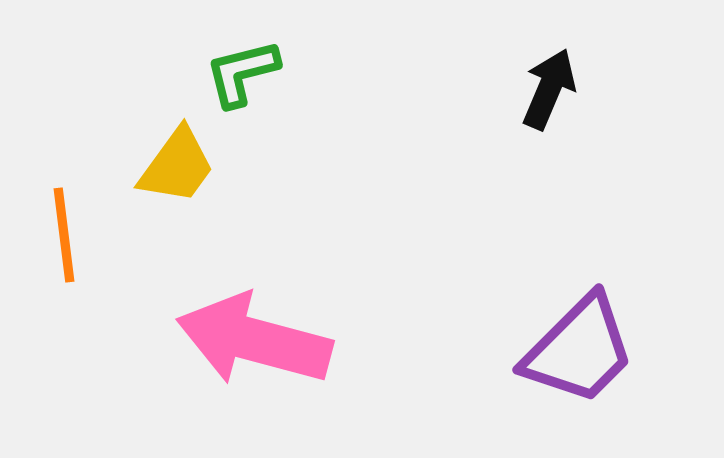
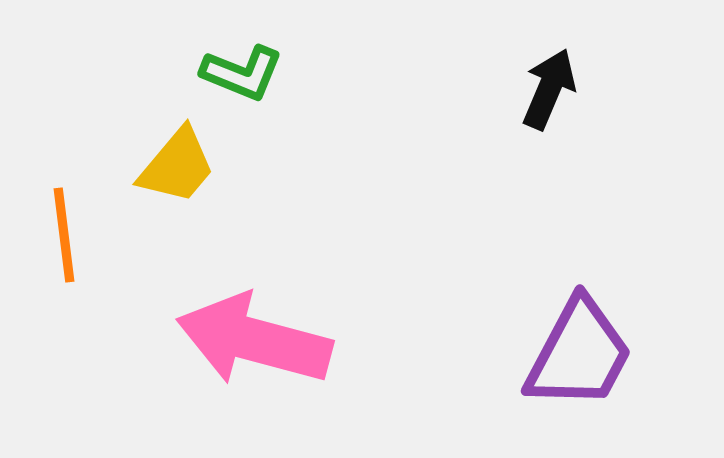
green L-shape: rotated 144 degrees counterclockwise
yellow trapezoid: rotated 4 degrees clockwise
purple trapezoid: moved 4 px down; rotated 17 degrees counterclockwise
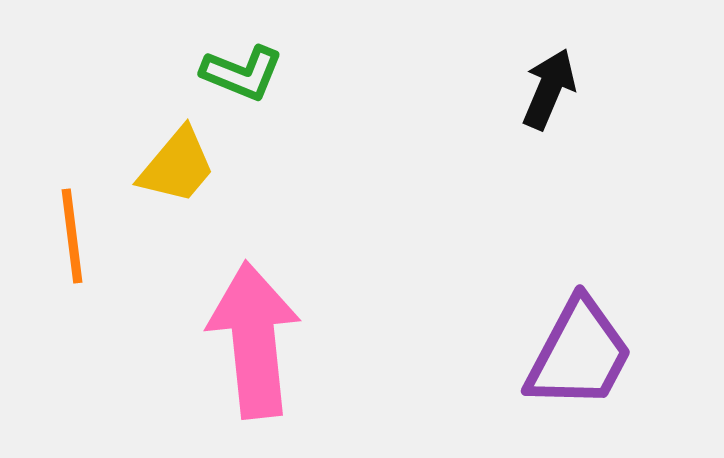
orange line: moved 8 px right, 1 px down
pink arrow: rotated 69 degrees clockwise
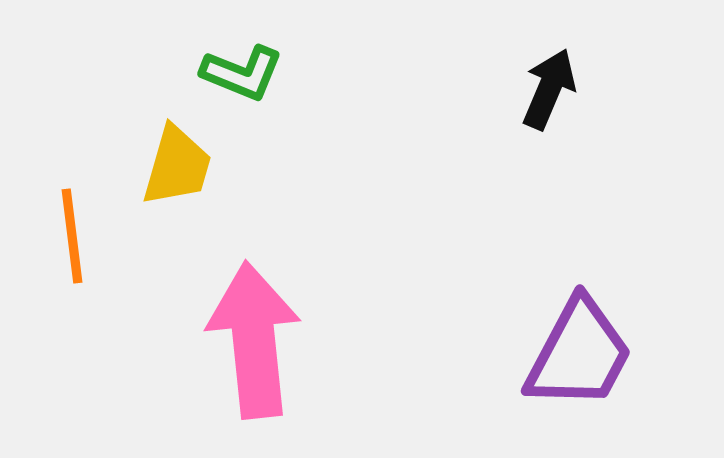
yellow trapezoid: rotated 24 degrees counterclockwise
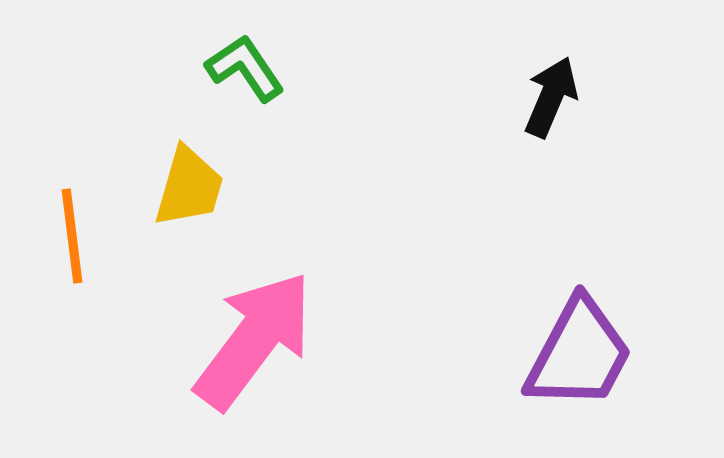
green L-shape: moved 3 px right, 5 px up; rotated 146 degrees counterclockwise
black arrow: moved 2 px right, 8 px down
yellow trapezoid: moved 12 px right, 21 px down
pink arrow: rotated 43 degrees clockwise
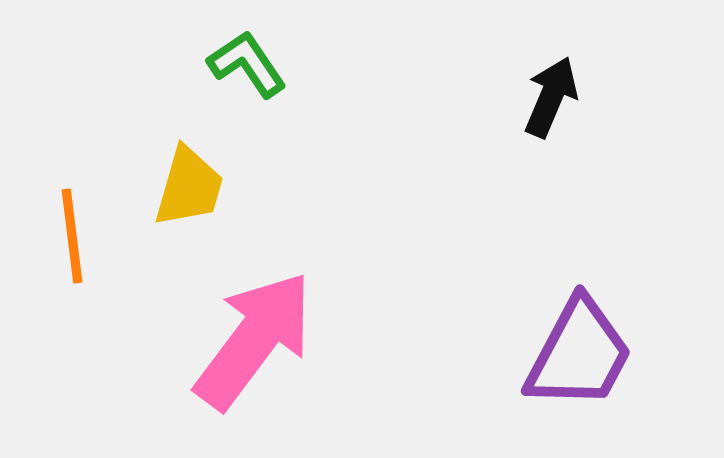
green L-shape: moved 2 px right, 4 px up
